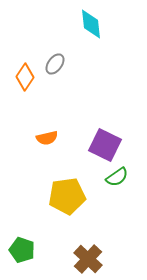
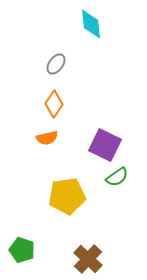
gray ellipse: moved 1 px right
orange diamond: moved 29 px right, 27 px down
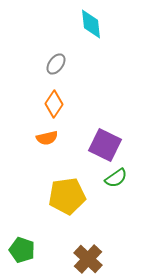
green semicircle: moved 1 px left, 1 px down
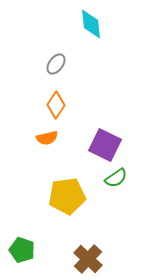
orange diamond: moved 2 px right, 1 px down
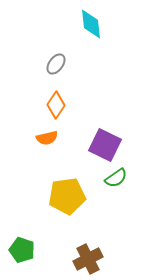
brown cross: rotated 20 degrees clockwise
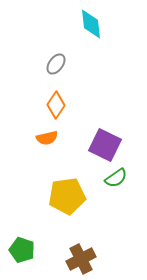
brown cross: moved 7 px left
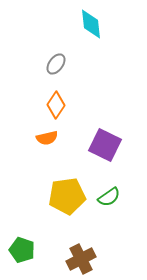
green semicircle: moved 7 px left, 19 px down
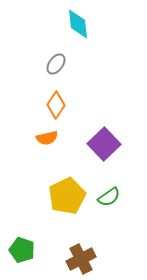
cyan diamond: moved 13 px left
purple square: moved 1 px left, 1 px up; rotated 20 degrees clockwise
yellow pentagon: rotated 18 degrees counterclockwise
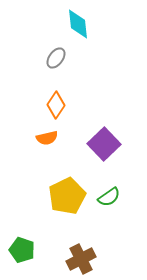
gray ellipse: moved 6 px up
